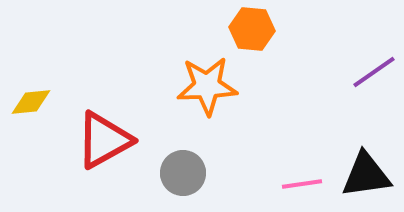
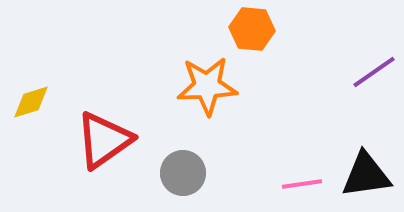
yellow diamond: rotated 12 degrees counterclockwise
red triangle: rotated 6 degrees counterclockwise
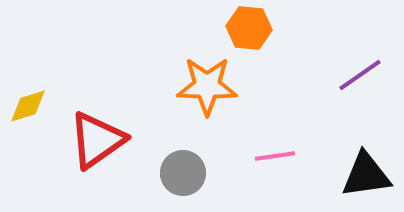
orange hexagon: moved 3 px left, 1 px up
purple line: moved 14 px left, 3 px down
orange star: rotated 4 degrees clockwise
yellow diamond: moved 3 px left, 4 px down
red triangle: moved 7 px left
pink line: moved 27 px left, 28 px up
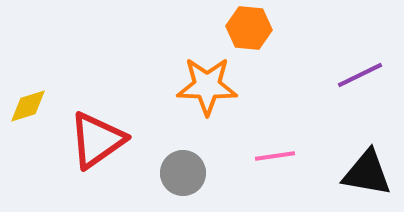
purple line: rotated 9 degrees clockwise
black triangle: moved 1 px right, 2 px up; rotated 18 degrees clockwise
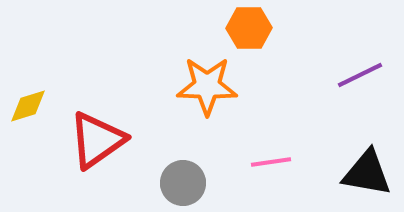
orange hexagon: rotated 6 degrees counterclockwise
pink line: moved 4 px left, 6 px down
gray circle: moved 10 px down
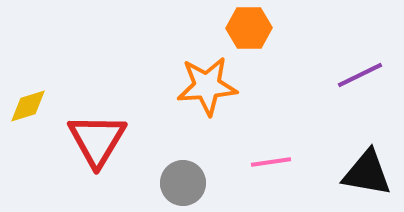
orange star: rotated 6 degrees counterclockwise
red triangle: rotated 24 degrees counterclockwise
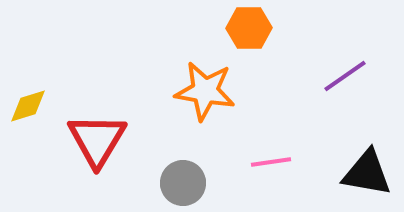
purple line: moved 15 px left, 1 px down; rotated 9 degrees counterclockwise
orange star: moved 2 px left, 5 px down; rotated 14 degrees clockwise
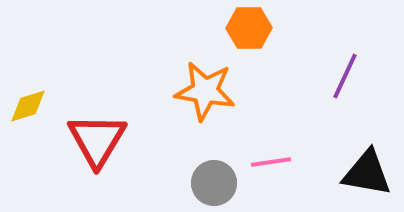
purple line: rotated 30 degrees counterclockwise
gray circle: moved 31 px right
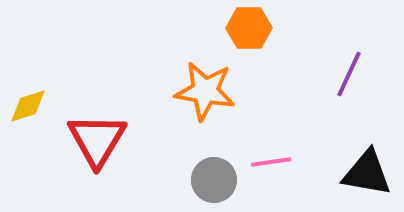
purple line: moved 4 px right, 2 px up
gray circle: moved 3 px up
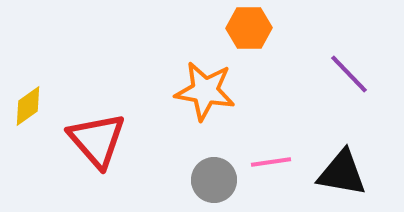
purple line: rotated 69 degrees counterclockwise
yellow diamond: rotated 18 degrees counterclockwise
red triangle: rotated 12 degrees counterclockwise
black triangle: moved 25 px left
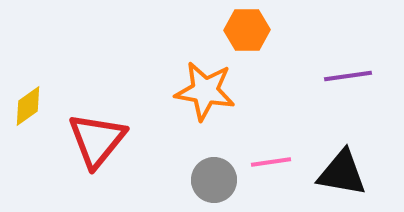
orange hexagon: moved 2 px left, 2 px down
purple line: moved 1 px left, 2 px down; rotated 54 degrees counterclockwise
red triangle: rotated 20 degrees clockwise
